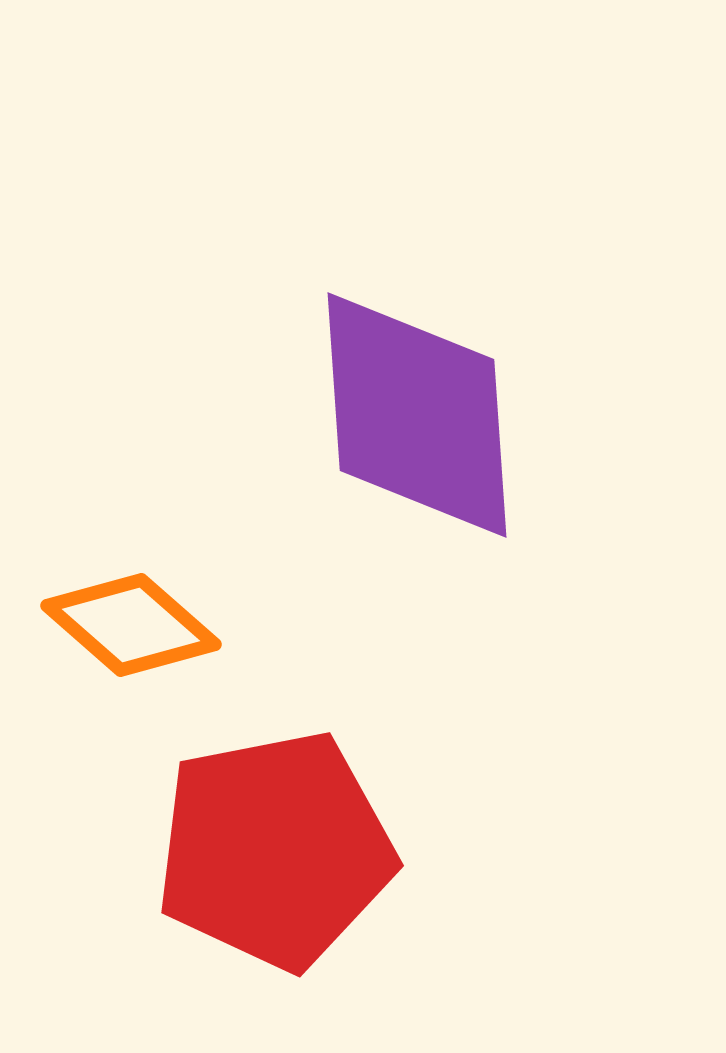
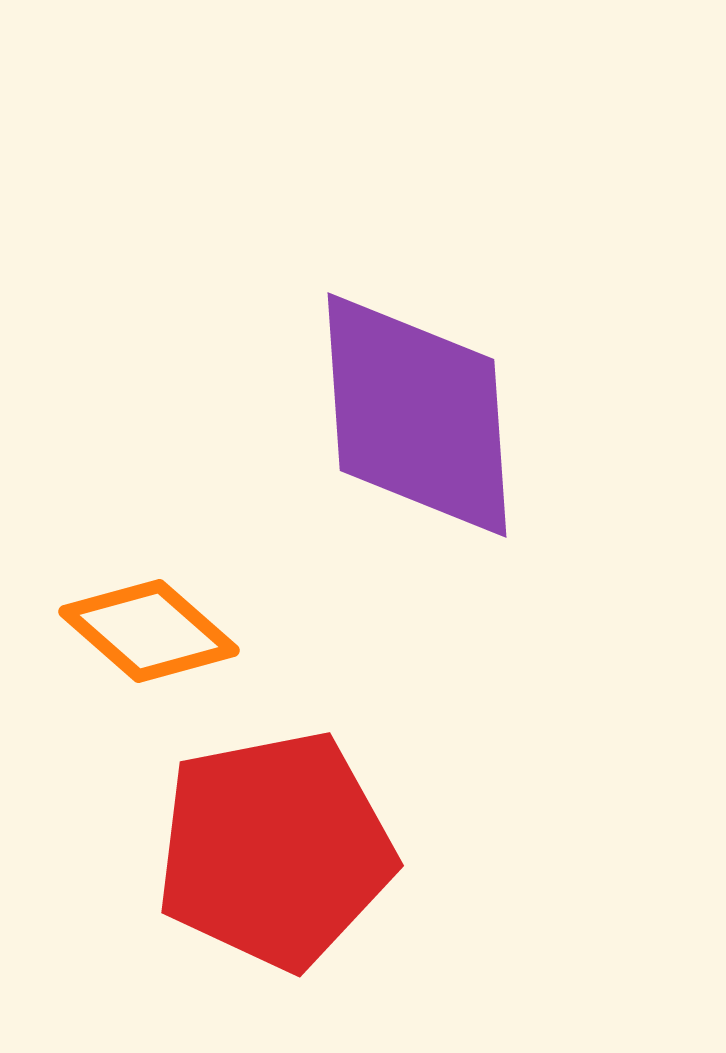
orange diamond: moved 18 px right, 6 px down
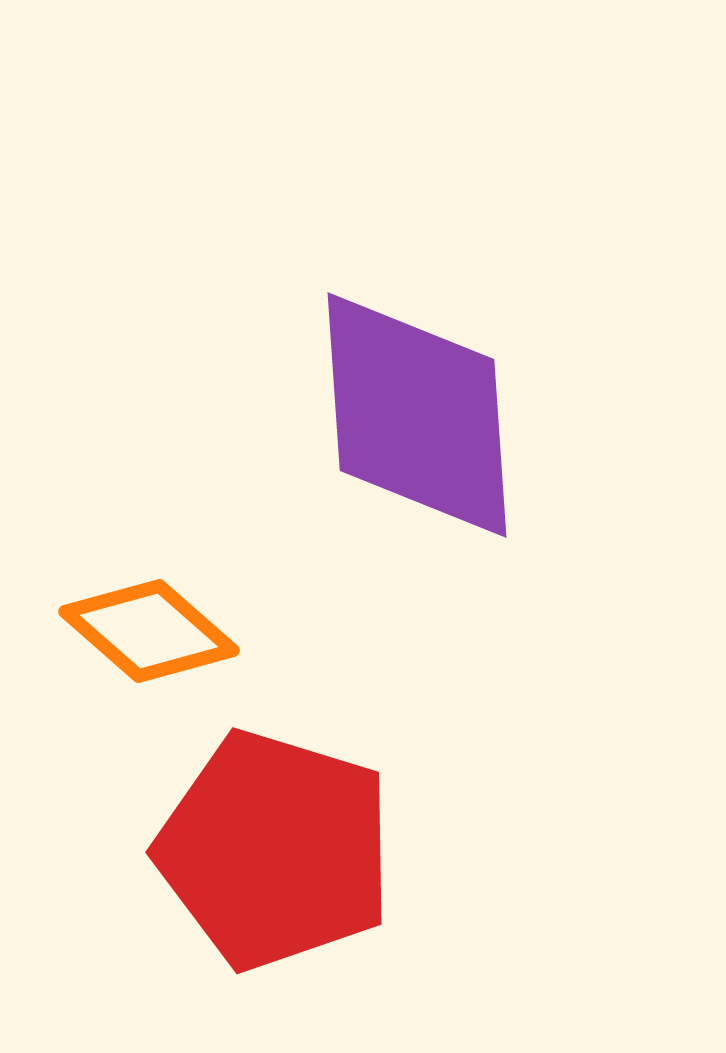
red pentagon: rotated 28 degrees clockwise
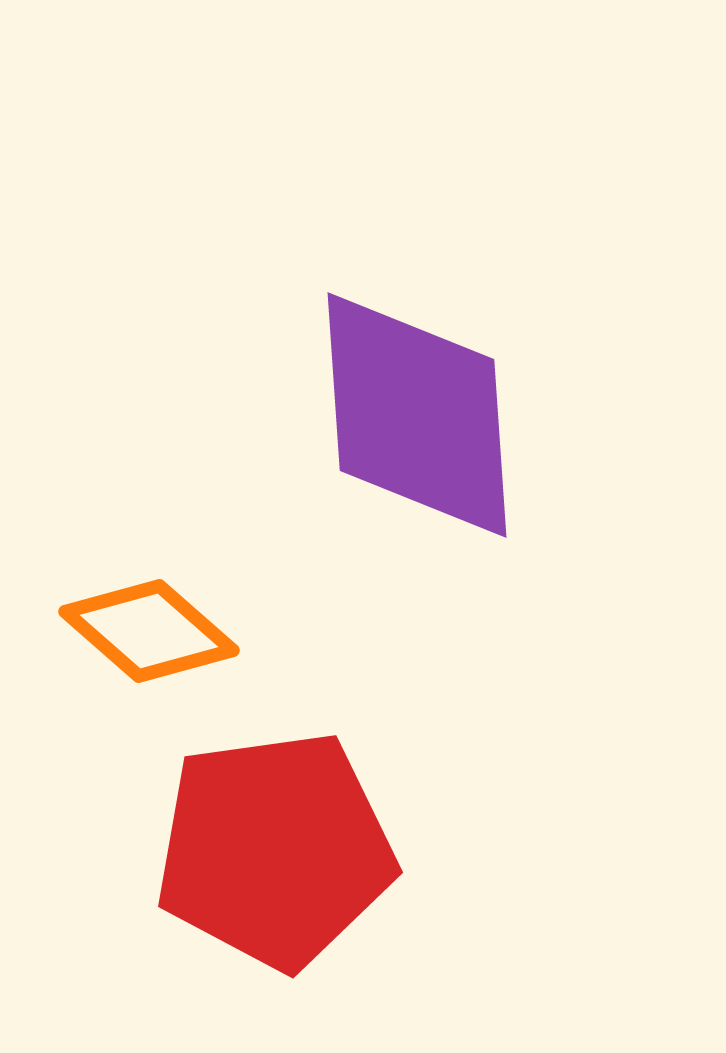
red pentagon: rotated 25 degrees counterclockwise
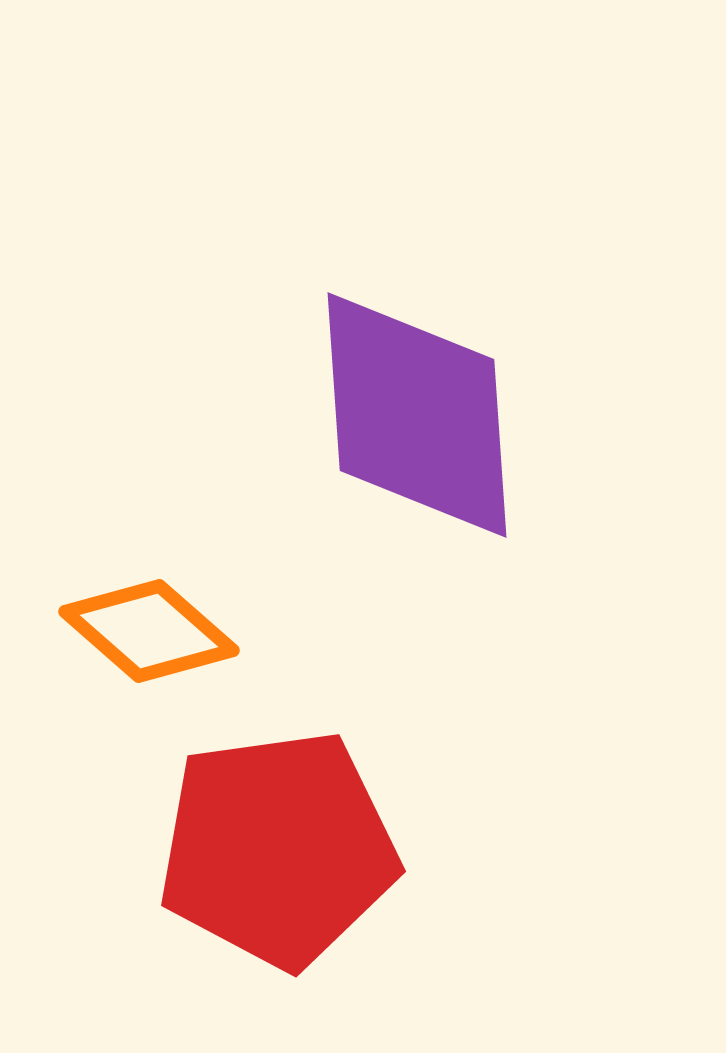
red pentagon: moved 3 px right, 1 px up
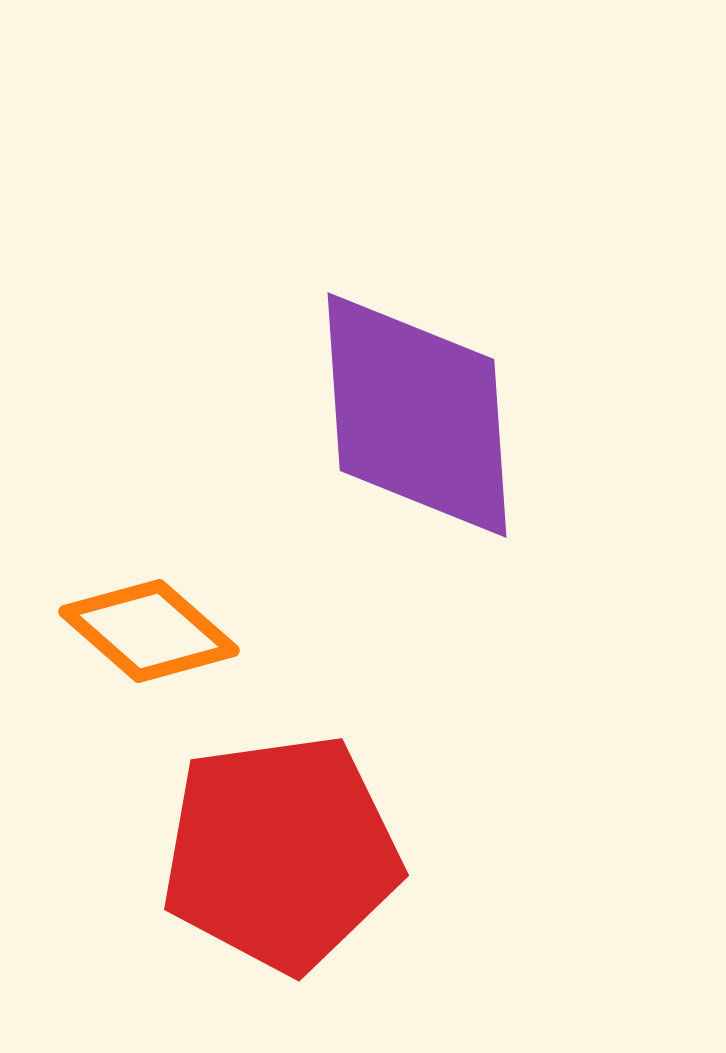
red pentagon: moved 3 px right, 4 px down
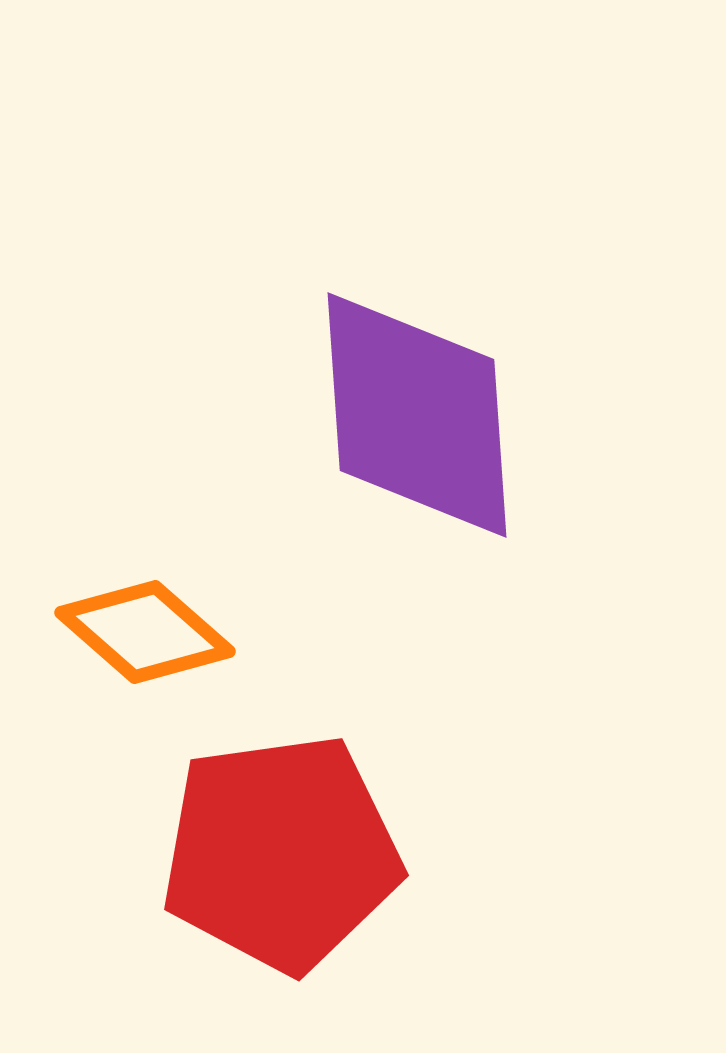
orange diamond: moved 4 px left, 1 px down
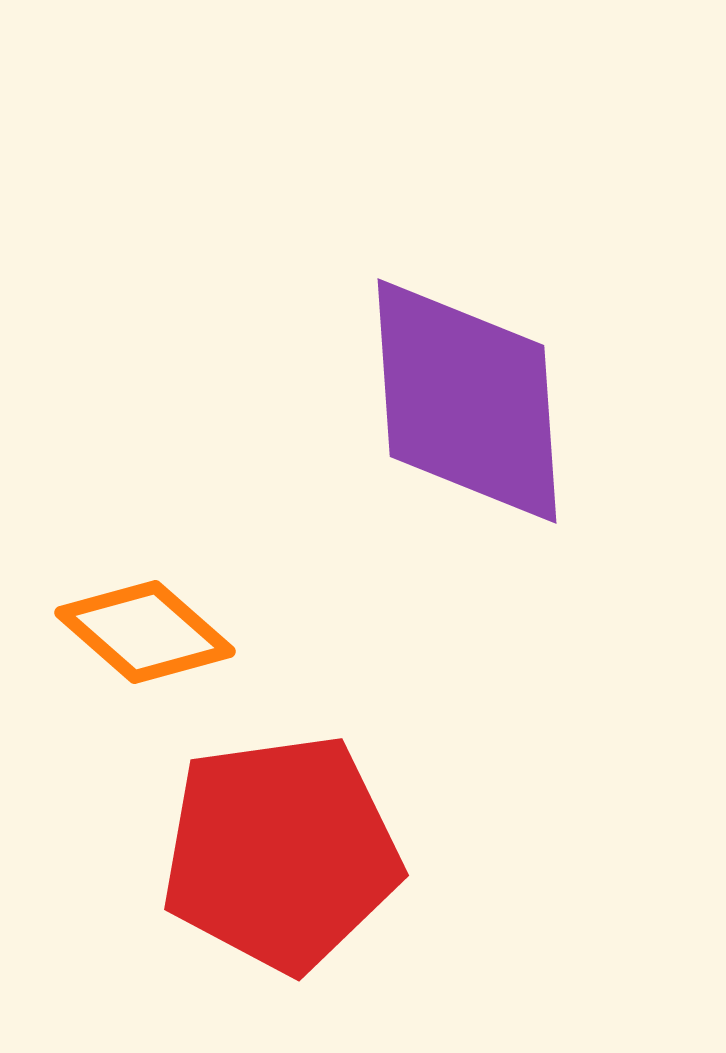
purple diamond: moved 50 px right, 14 px up
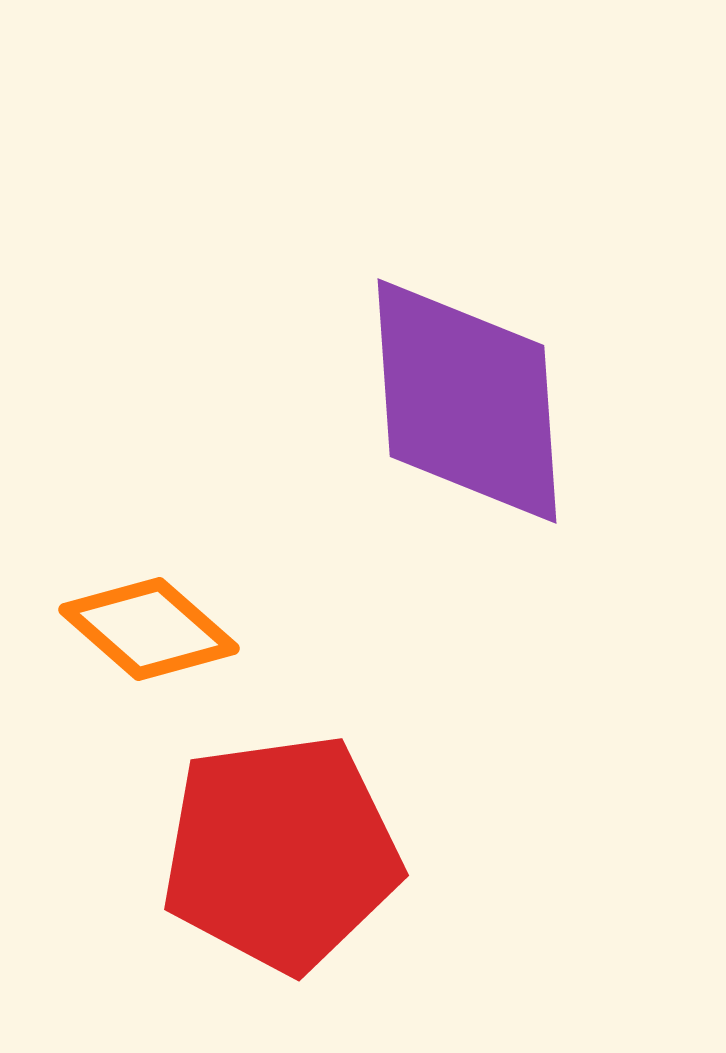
orange diamond: moved 4 px right, 3 px up
